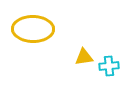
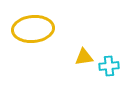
yellow ellipse: rotated 6 degrees counterclockwise
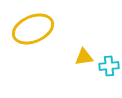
yellow ellipse: rotated 18 degrees counterclockwise
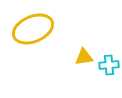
cyan cross: moved 1 px up
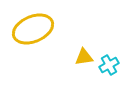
cyan cross: rotated 24 degrees counterclockwise
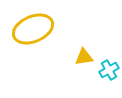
cyan cross: moved 5 px down
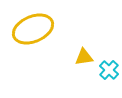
cyan cross: rotated 18 degrees counterclockwise
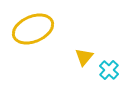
yellow triangle: rotated 42 degrees counterclockwise
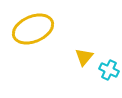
cyan cross: rotated 18 degrees counterclockwise
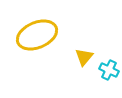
yellow ellipse: moved 4 px right, 6 px down
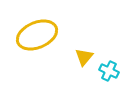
cyan cross: moved 1 px down
